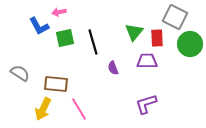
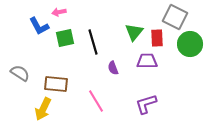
pink line: moved 17 px right, 8 px up
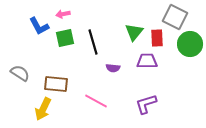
pink arrow: moved 4 px right, 2 px down
purple semicircle: rotated 64 degrees counterclockwise
pink line: rotated 30 degrees counterclockwise
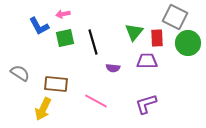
green circle: moved 2 px left, 1 px up
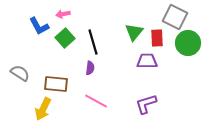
green square: rotated 30 degrees counterclockwise
purple semicircle: moved 23 px left; rotated 88 degrees counterclockwise
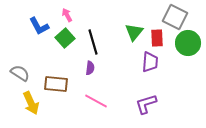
pink arrow: moved 4 px right, 1 px down; rotated 72 degrees clockwise
purple trapezoid: moved 3 px right, 1 px down; rotated 95 degrees clockwise
yellow arrow: moved 12 px left, 6 px up; rotated 50 degrees counterclockwise
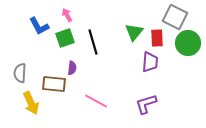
green square: rotated 24 degrees clockwise
purple semicircle: moved 18 px left
gray semicircle: rotated 120 degrees counterclockwise
brown rectangle: moved 2 px left
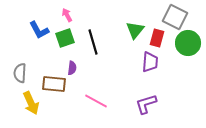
blue L-shape: moved 4 px down
green triangle: moved 1 px right, 2 px up
red rectangle: rotated 18 degrees clockwise
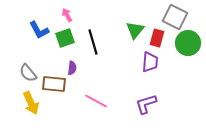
gray semicircle: moved 8 px right; rotated 42 degrees counterclockwise
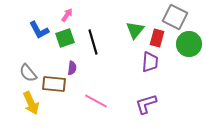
pink arrow: rotated 64 degrees clockwise
green circle: moved 1 px right, 1 px down
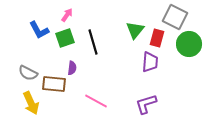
gray semicircle: rotated 24 degrees counterclockwise
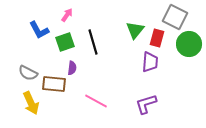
green square: moved 4 px down
